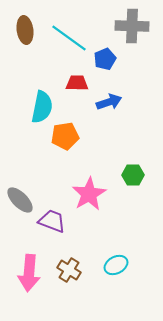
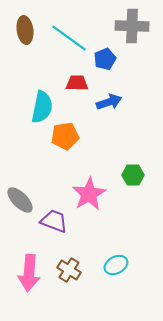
purple trapezoid: moved 2 px right
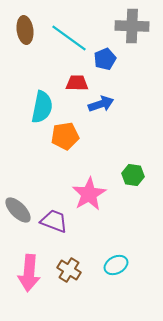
blue arrow: moved 8 px left, 2 px down
green hexagon: rotated 10 degrees clockwise
gray ellipse: moved 2 px left, 10 px down
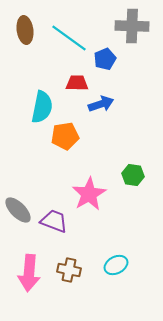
brown cross: rotated 20 degrees counterclockwise
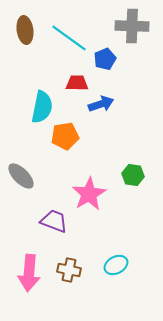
gray ellipse: moved 3 px right, 34 px up
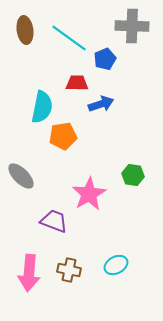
orange pentagon: moved 2 px left
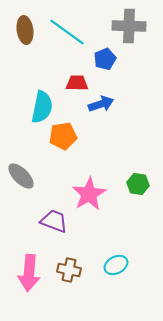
gray cross: moved 3 px left
cyan line: moved 2 px left, 6 px up
green hexagon: moved 5 px right, 9 px down
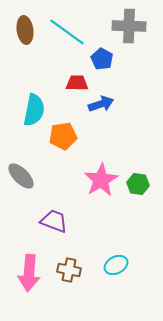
blue pentagon: moved 3 px left; rotated 20 degrees counterclockwise
cyan semicircle: moved 8 px left, 3 px down
pink star: moved 12 px right, 14 px up
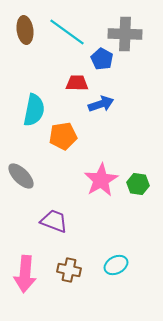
gray cross: moved 4 px left, 8 px down
pink arrow: moved 4 px left, 1 px down
